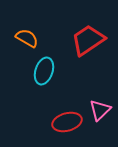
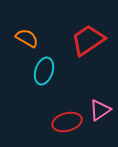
pink triangle: rotated 10 degrees clockwise
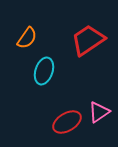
orange semicircle: rotated 95 degrees clockwise
pink triangle: moved 1 px left, 2 px down
red ellipse: rotated 16 degrees counterclockwise
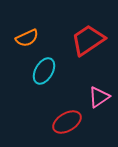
orange semicircle: rotated 30 degrees clockwise
cyan ellipse: rotated 12 degrees clockwise
pink triangle: moved 15 px up
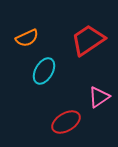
red ellipse: moved 1 px left
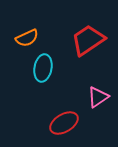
cyan ellipse: moved 1 px left, 3 px up; rotated 20 degrees counterclockwise
pink triangle: moved 1 px left
red ellipse: moved 2 px left, 1 px down
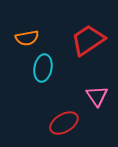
orange semicircle: rotated 15 degrees clockwise
pink triangle: moved 1 px left, 1 px up; rotated 30 degrees counterclockwise
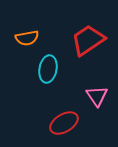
cyan ellipse: moved 5 px right, 1 px down
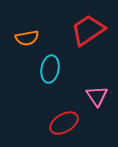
red trapezoid: moved 10 px up
cyan ellipse: moved 2 px right
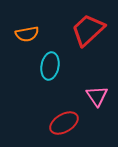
red trapezoid: rotated 9 degrees counterclockwise
orange semicircle: moved 4 px up
cyan ellipse: moved 3 px up
